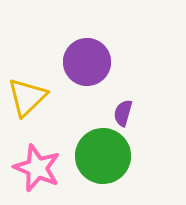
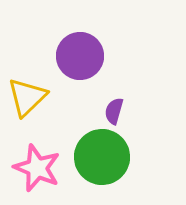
purple circle: moved 7 px left, 6 px up
purple semicircle: moved 9 px left, 2 px up
green circle: moved 1 px left, 1 px down
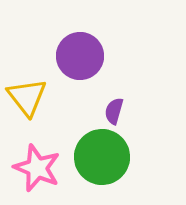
yellow triangle: rotated 24 degrees counterclockwise
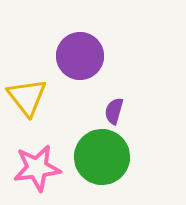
pink star: rotated 30 degrees counterclockwise
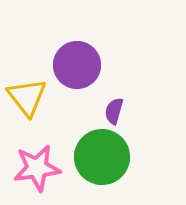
purple circle: moved 3 px left, 9 px down
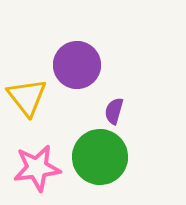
green circle: moved 2 px left
